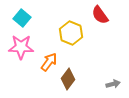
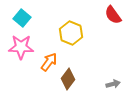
red semicircle: moved 13 px right
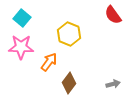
yellow hexagon: moved 2 px left, 1 px down
brown diamond: moved 1 px right, 4 px down
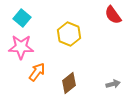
orange arrow: moved 12 px left, 10 px down
brown diamond: rotated 15 degrees clockwise
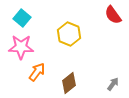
gray arrow: rotated 40 degrees counterclockwise
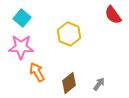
orange arrow: rotated 66 degrees counterclockwise
gray arrow: moved 14 px left
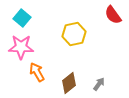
yellow hexagon: moved 5 px right; rotated 25 degrees clockwise
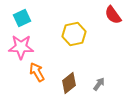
cyan square: rotated 24 degrees clockwise
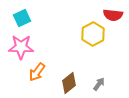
red semicircle: rotated 48 degrees counterclockwise
yellow hexagon: moved 19 px right; rotated 15 degrees counterclockwise
orange arrow: rotated 114 degrees counterclockwise
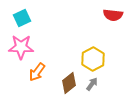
yellow hexagon: moved 25 px down
gray arrow: moved 7 px left
